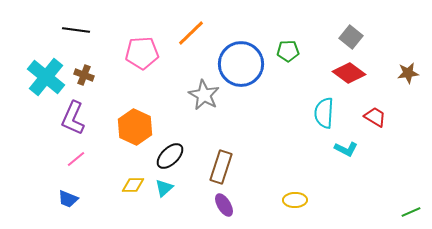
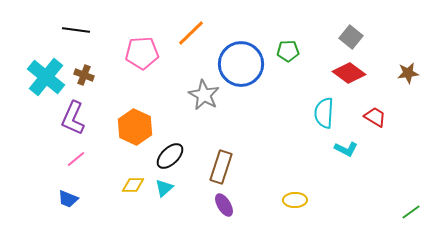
green line: rotated 12 degrees counterclockwise
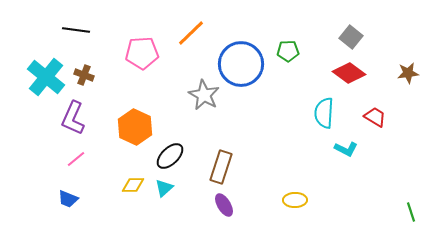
green line: rotated 72 degrees counterclockwise
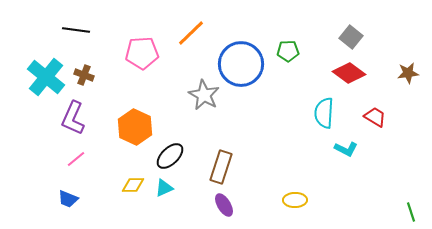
cyan triangle: rotated 18 degrees clockwise
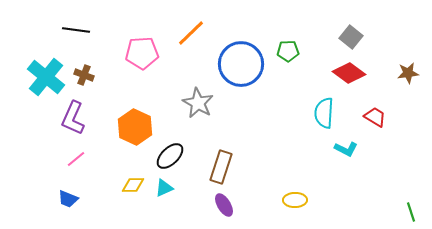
gray star: moved 6 px left, 8 px down
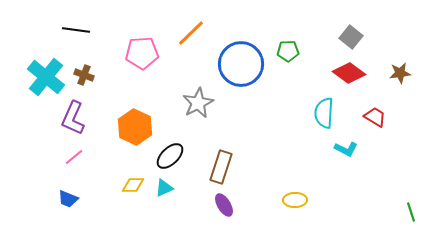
brown star: moved 8 px left
gray star: rotated 16 degrees clockwise
pink line: moved 2 px left, 2 px up
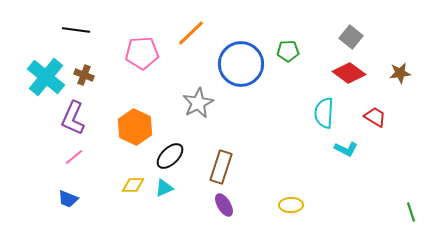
yellow ellipse: moved 4 px left, 5 px down
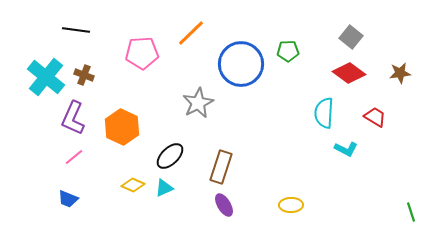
orange hexagon: moved 13 px left
yellow diamond: rotated 25 degrees clockwise
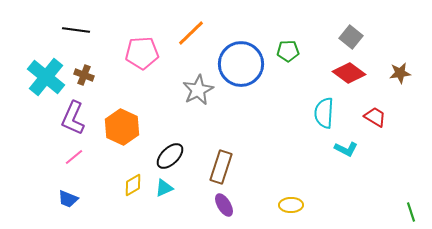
gray star: moved 13 px up
yellow diamond: rotated 55 degrees counterclockwise
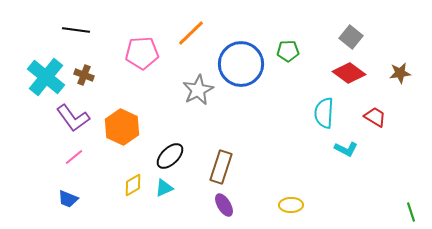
purple L-shape: rotated 60 degrees counterclockwise
